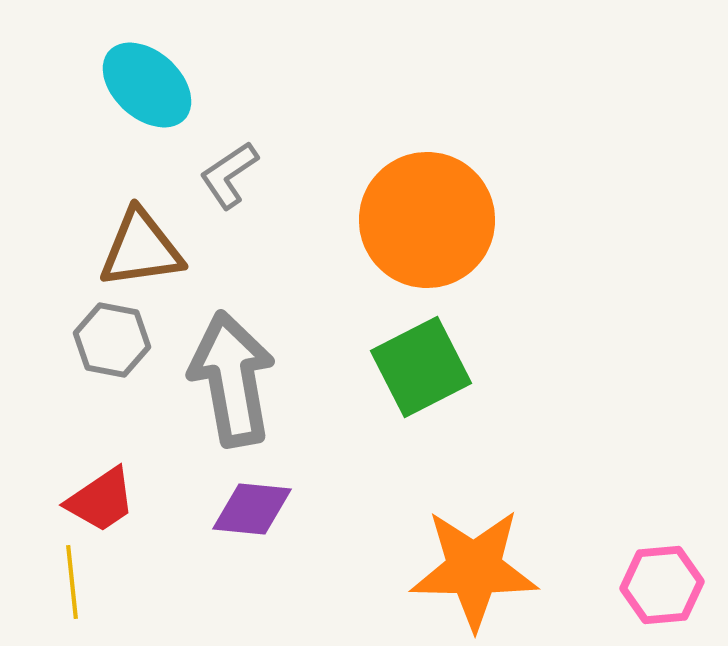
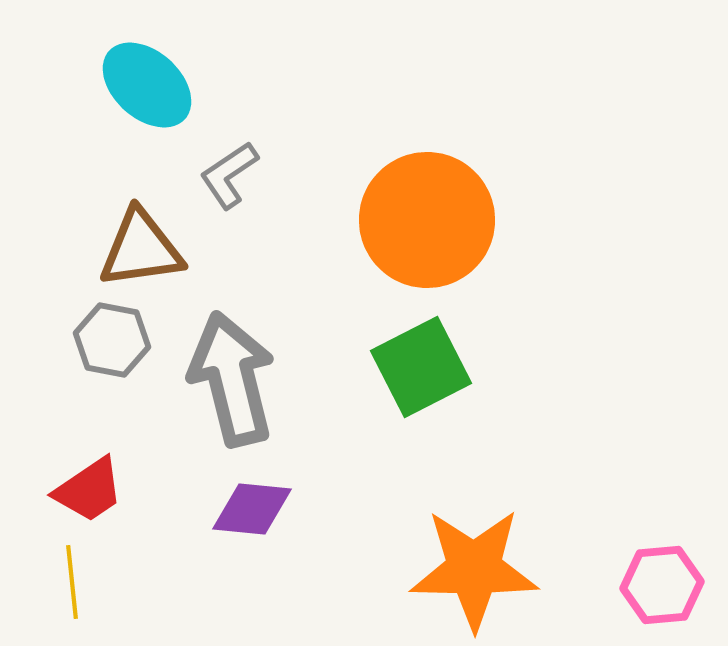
gray arrow: rotated 4 degrees counterclockwise
red trapezoid: moved 12 px left, 10 px up
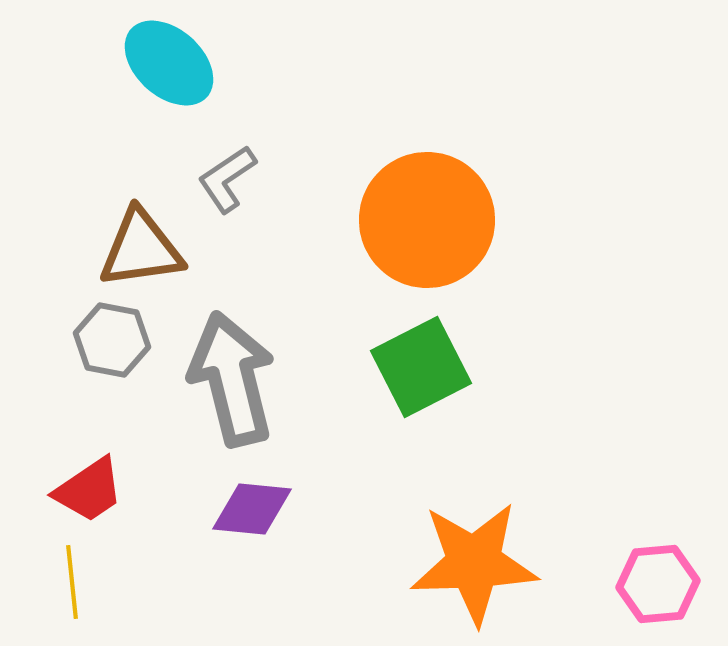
cyan ellipse: moved 22 px right, 22 px up
gray L-shape: moved 2 px left, 4 px down
orange star: moved 6 px up; rotated 3 degrees counterclockwise
pink hexagon: moved 4 px left, 1 px up
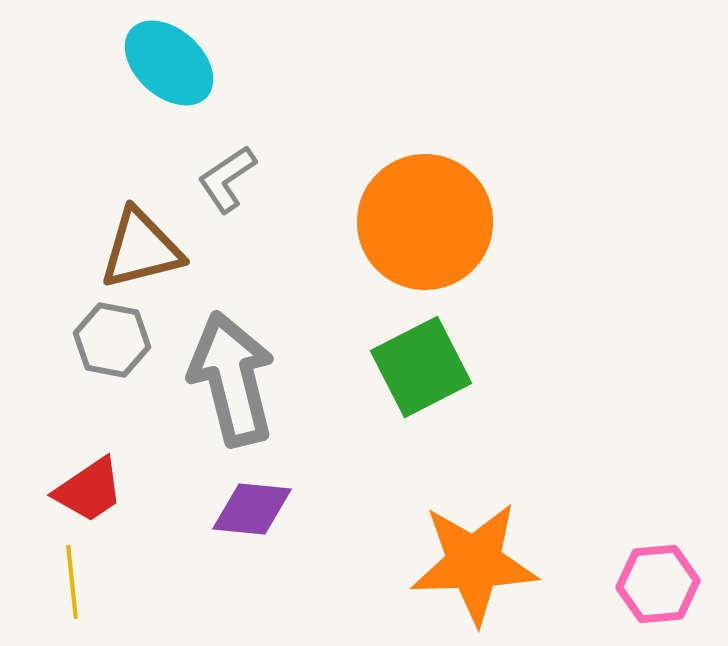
orange circle: moved 2 px left, 2 px down
brown triangle: rotated 6 degrees counterclockwise
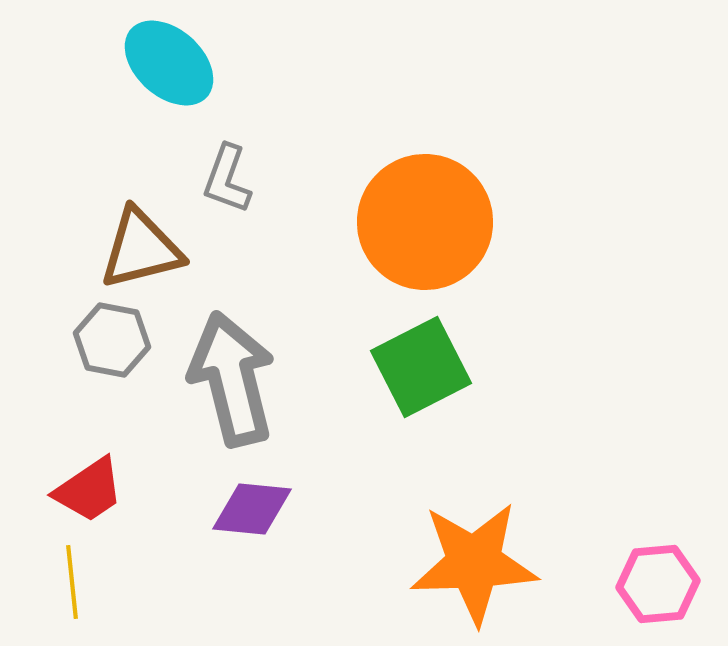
gray L-shape: rotated 36 degrees counterclockwise
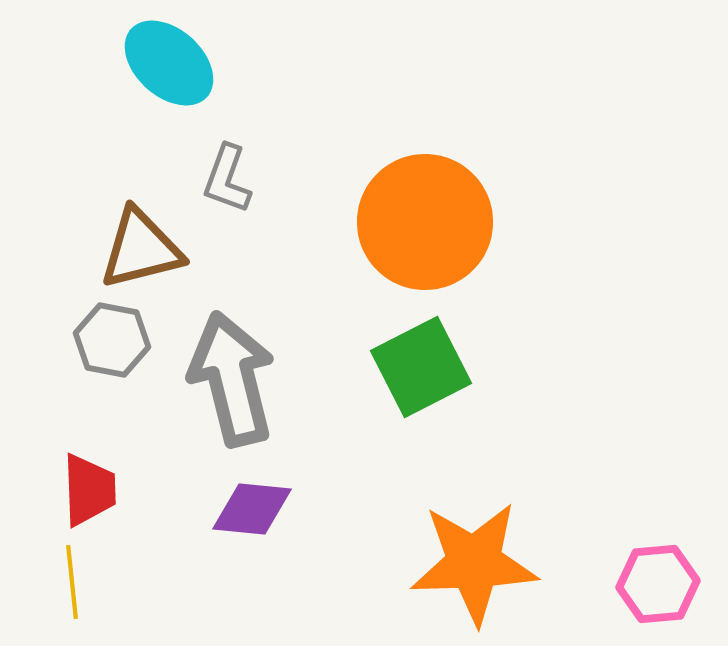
red trapezoid: rotated 58 degrees counterclockwise
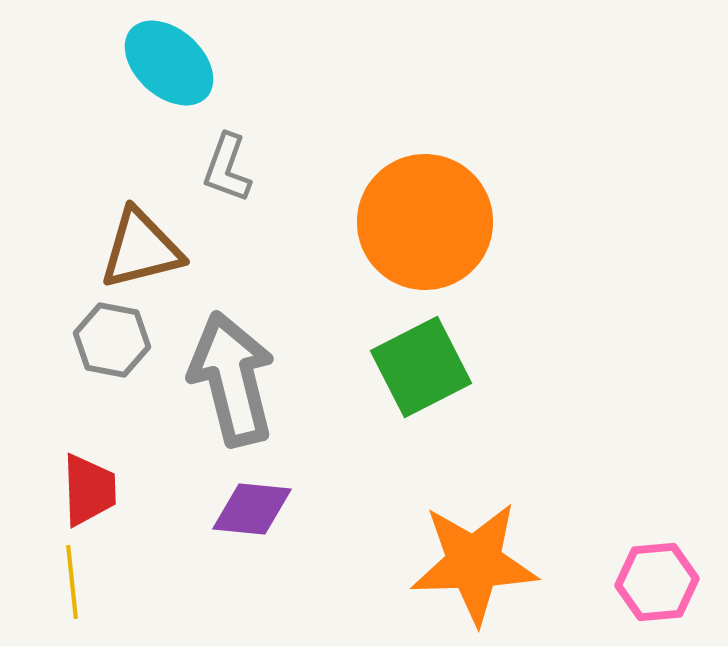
gray L-shape: moved 11 px up
pink hexagon: moved 1 px left, 2 px up
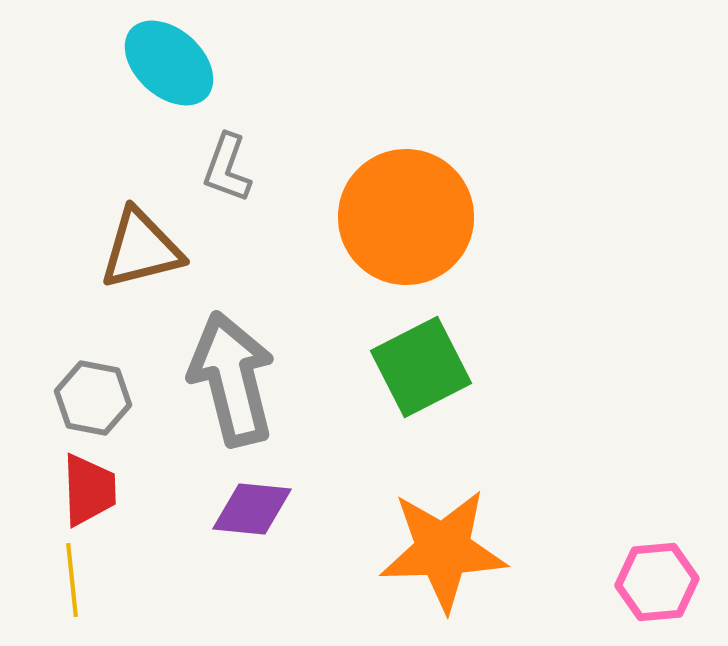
orange circle: moved 19 px left, 5 px up
gray hexagon: moved 19 px left, 58 px down
orange star: moved 31 px left, 13 px up
yellow line: moved 2 px up
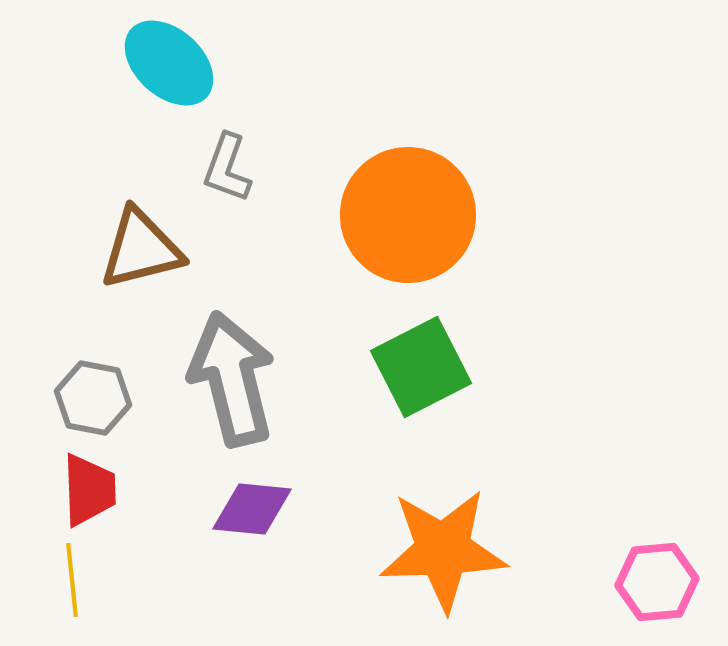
orange circle: moved 2 px right, 2 px up
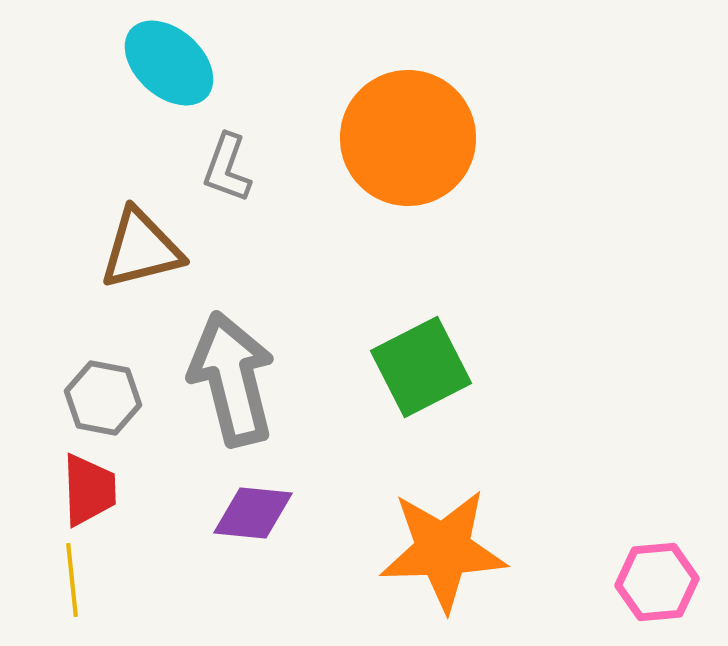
orange circle: moved 77 px up
gray hexagon: moved 10 px right
purple diamond: moved 1 px right, 4 px down
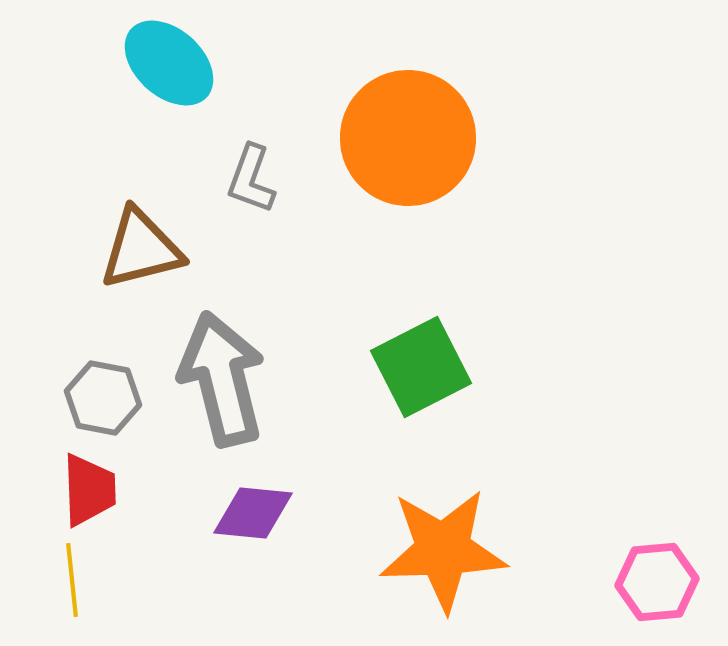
gray L-shape: moved 24 px right, 11 px down
gray arrow: moved 10 px left
